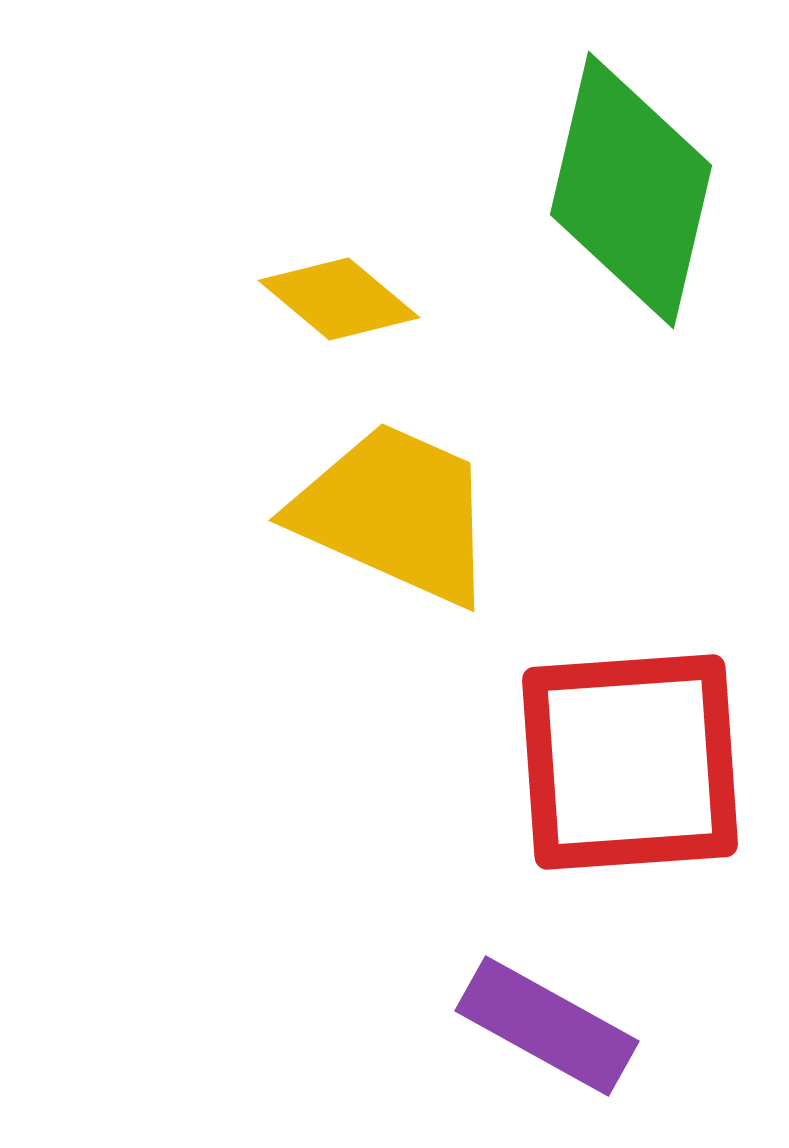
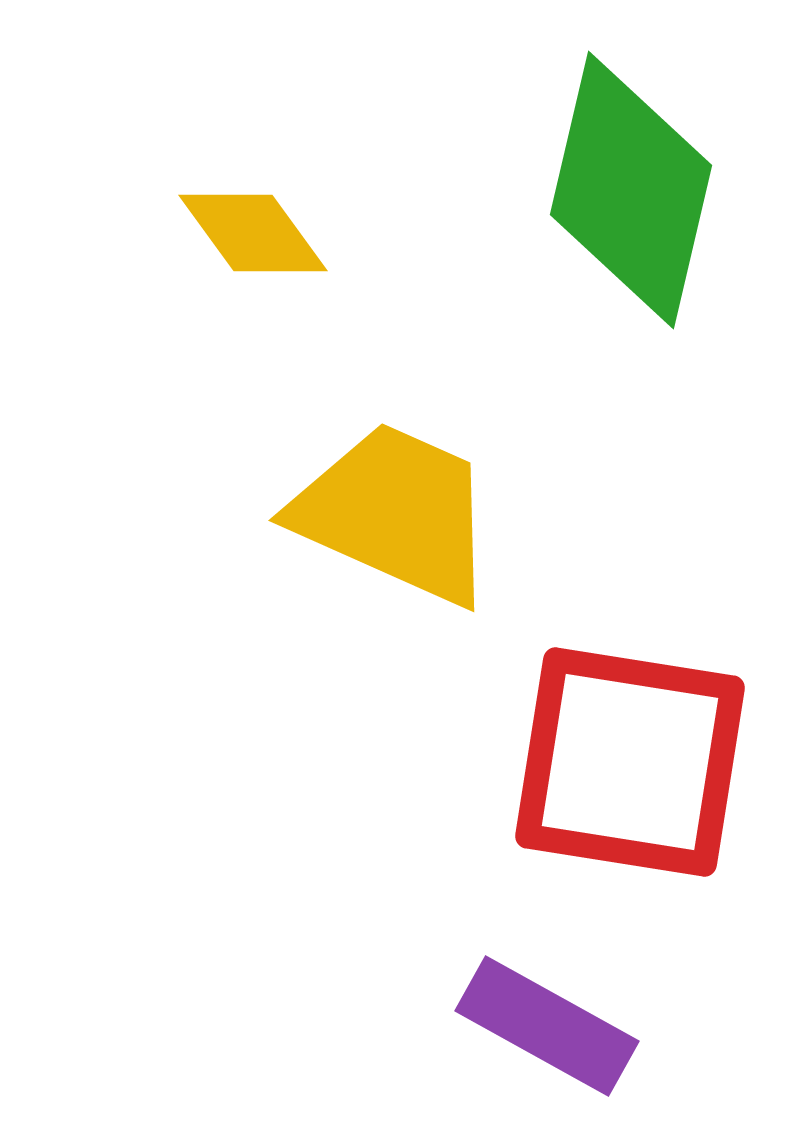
yellow diamond: moved 86 px left, 66 px up; rotated 14 degrees clockwise
red square: rotated 13 degrees clockwise
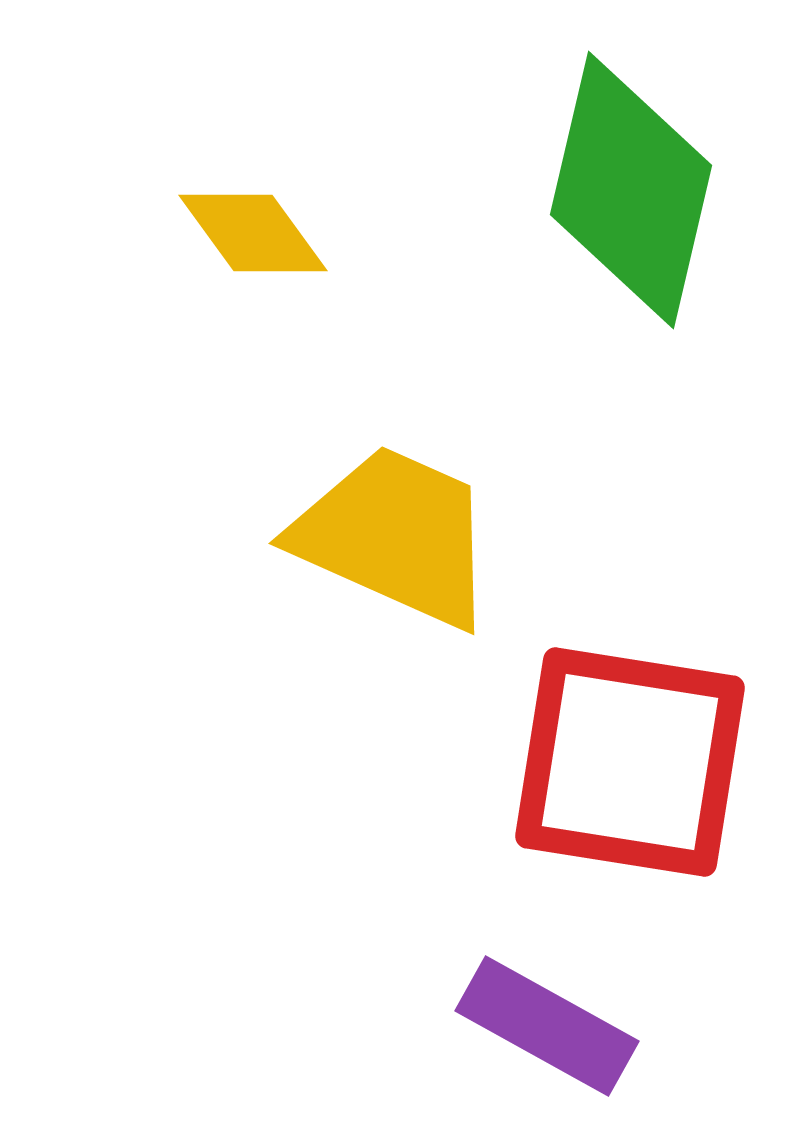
yellow trapezoid: moved 23 px down
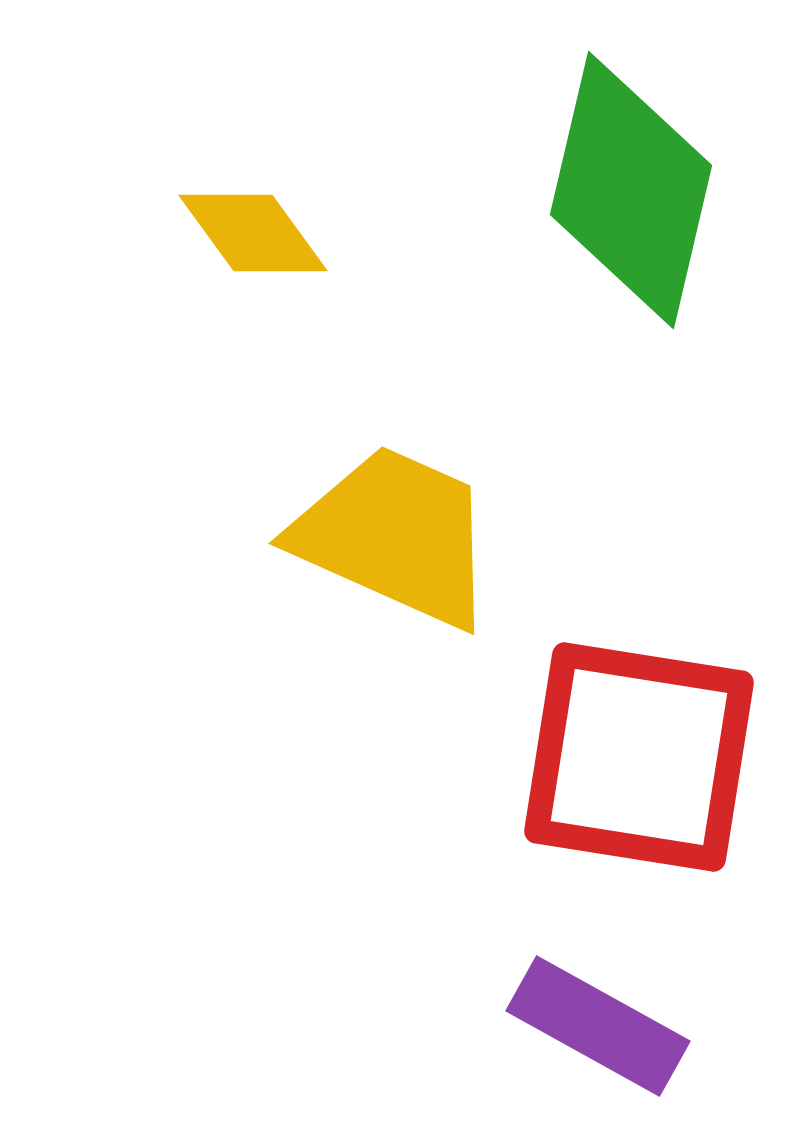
red square: moved 9 px right, 5 px up
purple rectangle: moved 51 px right
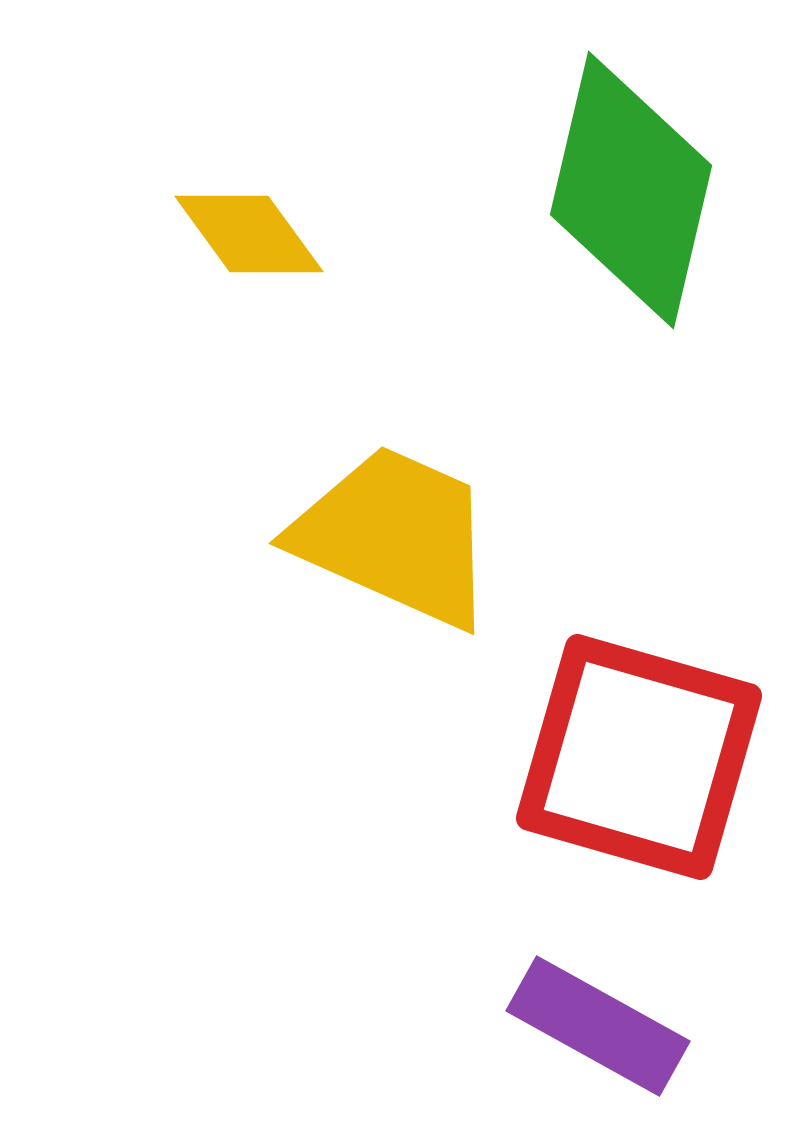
yellow diamond: moved 4 px left, 1 px down
red square: rotated 7 degrees clockwise
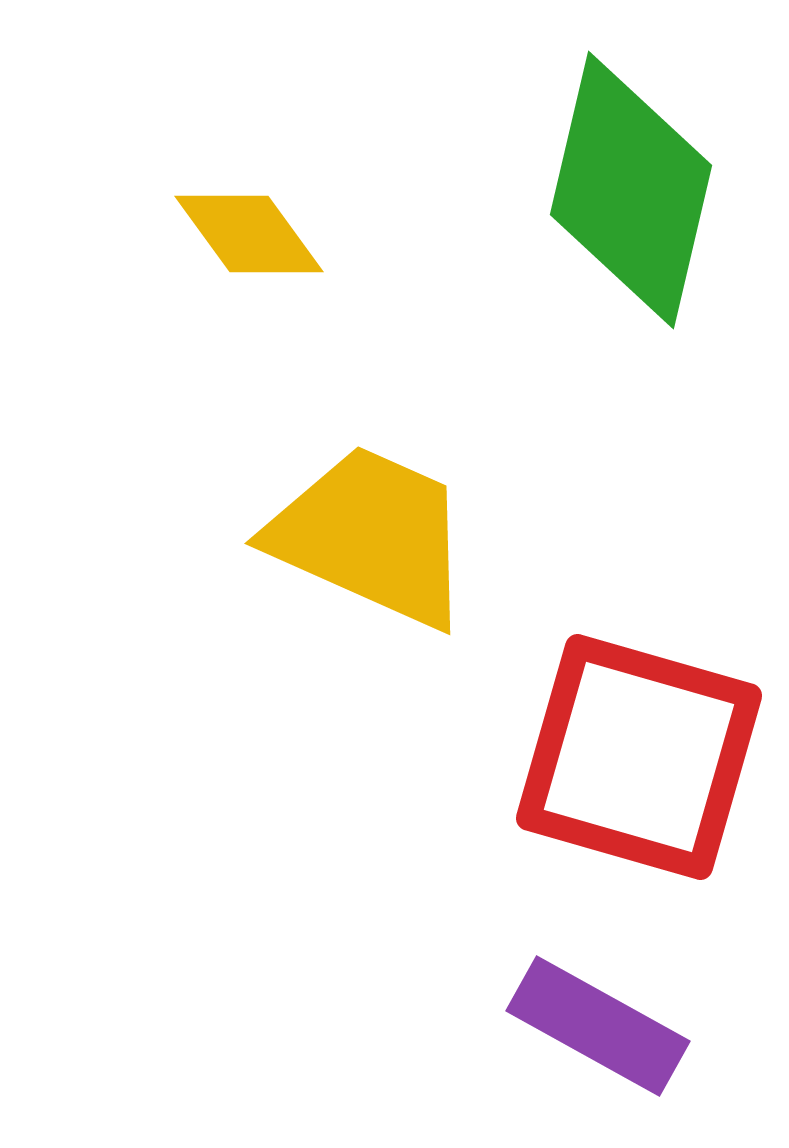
yellow trapezoid: moved 24 px left
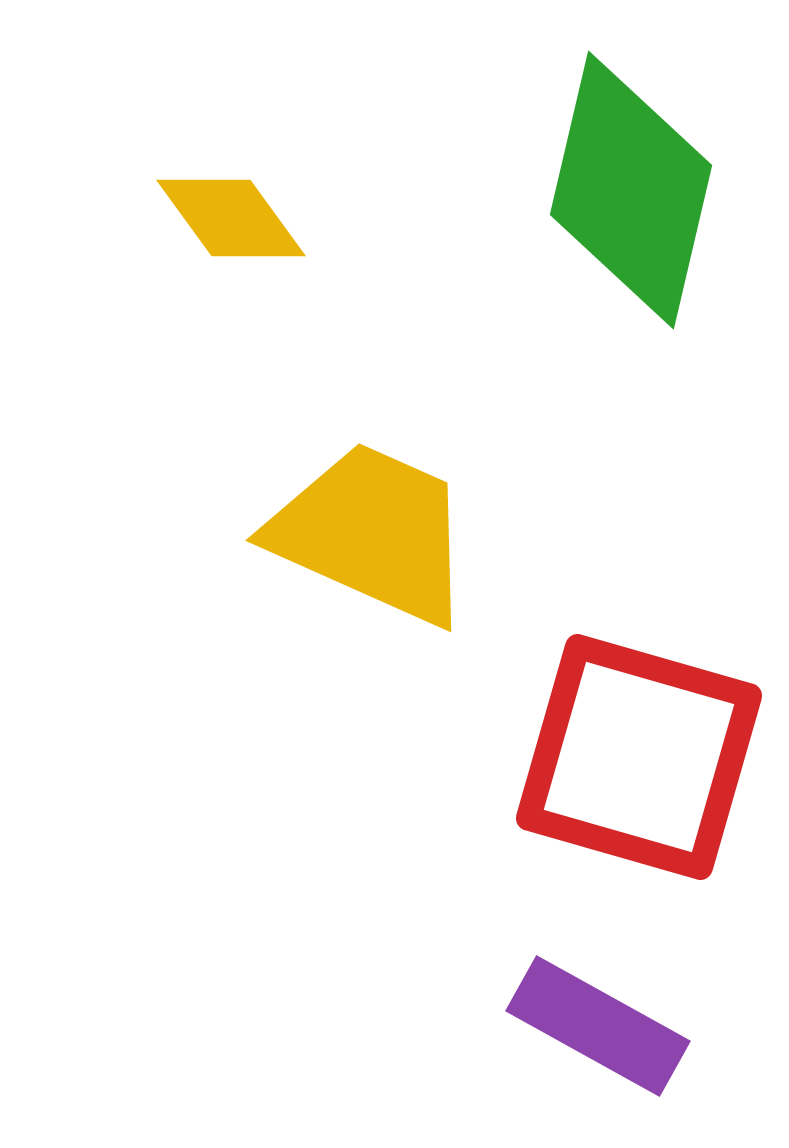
yellow diamond: moved 18 px left, 16 px up
yellow trapezoid: moved 1 px right, 3 px up
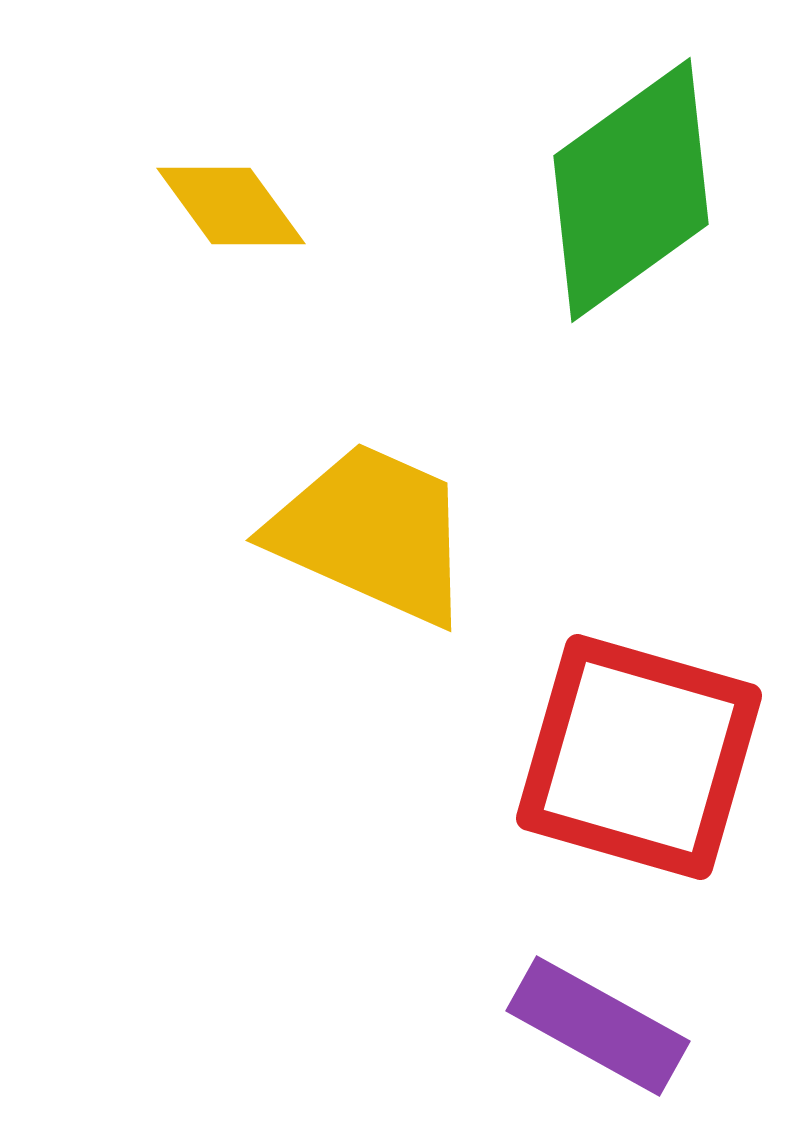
green diamond: rotated 41 degrees clockwise
yellow diamond: moved 12 px up
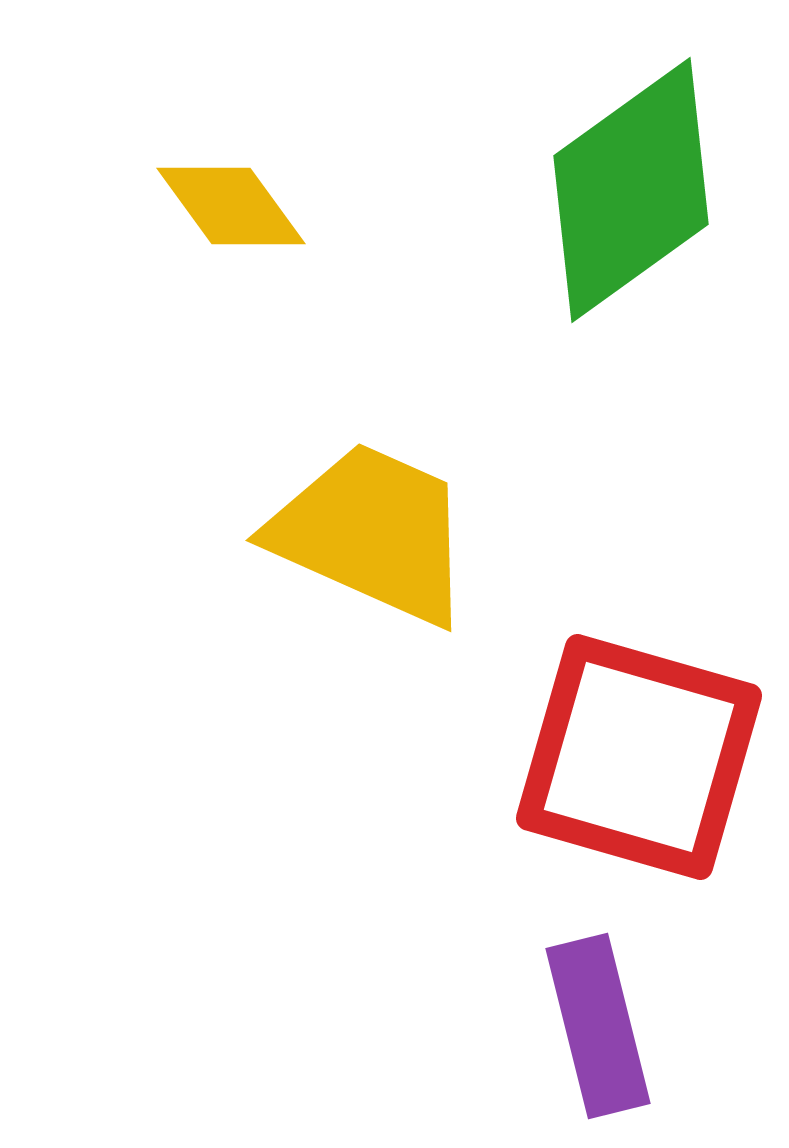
purple rectangle: rotated 47 degrees clockwise
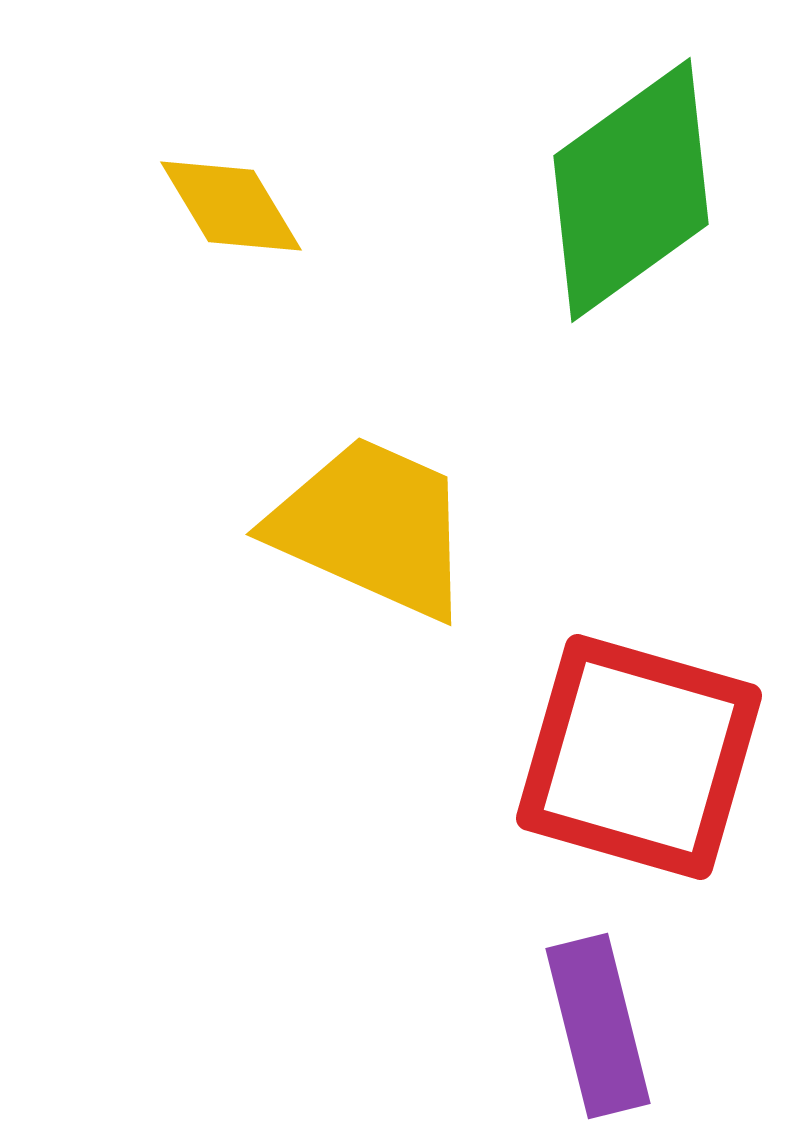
yellow diamond: rotated 5 degrees clockwise
yellow trapezoid: moved 6 px up
